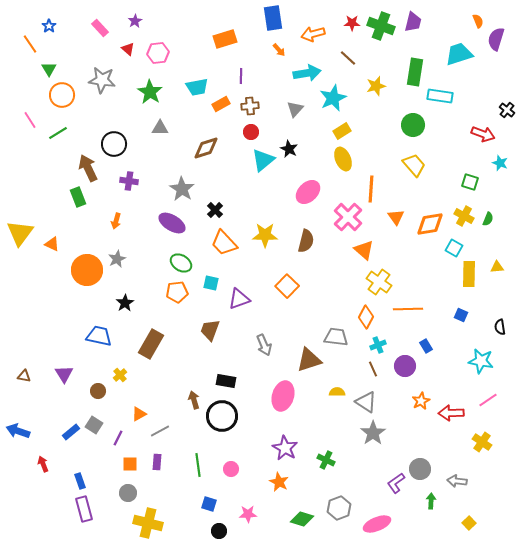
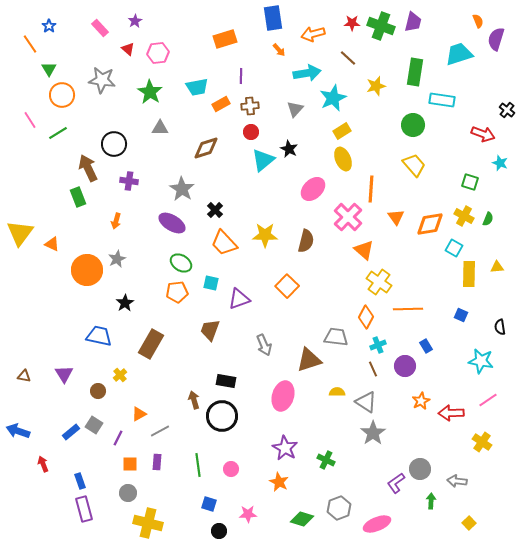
cyan rectangle at (440, 96): moved 2 px right, 4 px down
pink ellipse at (308, 192): moved 5 px right, 3 px up
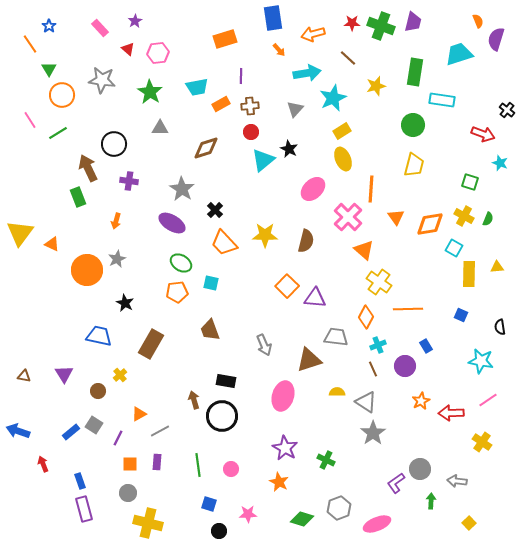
yellow trapezoid at (414, 165): rotated 55 degrees clockwise
purple triangle at (239, 299): moved 76 px right, 1 px up; rotated 25 degrees clockwise
black star at (125, 303): rotated 12 degrees counterclockwise
brown trapezoid at (210, 330): rotated 40 degrees counterclockwise
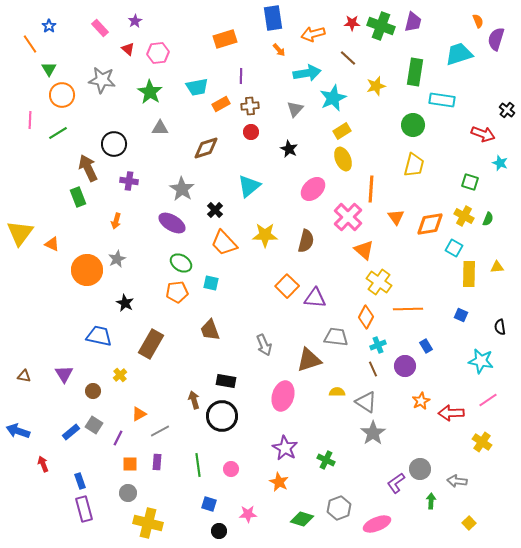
pink line at (30, 120): rotated 36 degrees clockwise
cyan triangle at (263, 160): moved 14 px left, 26 px down
brown circle at (98, 391): moved 5 px left
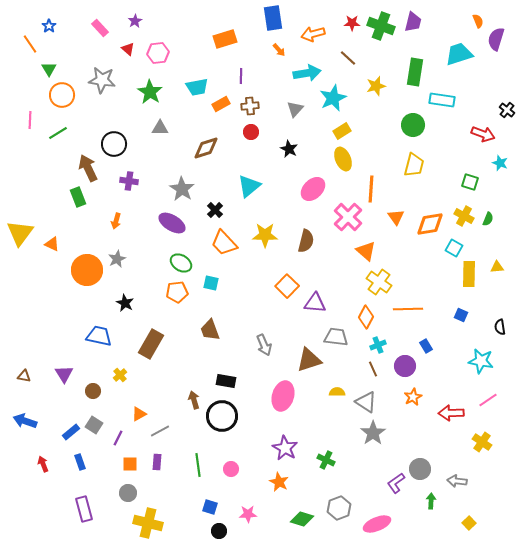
orange triangle at (364, 250): moved 2 px right, 1 px down
purple triangle at (315, 298): moved 5 px down
orange star at (421, 401): moved 8 px left, 4 px up
blue arrow at (18, 431): moved 7 px right, 10 px up
blue rectangle at (80, 481): moved 19 px up
blue square at (209, 504): moved 1 px right, 3 px down
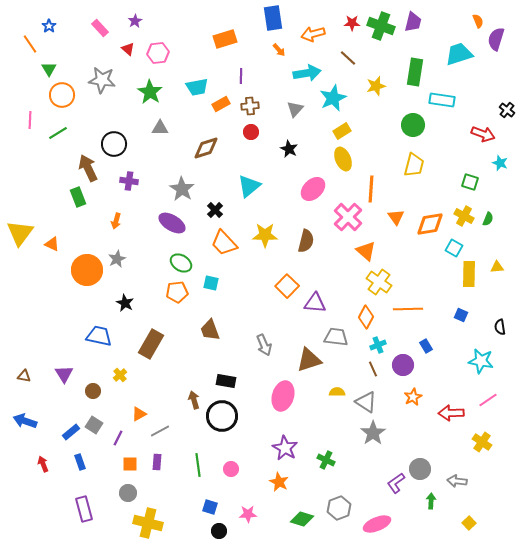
purple circle at (405, 366): moved 2 px left, 1 px up
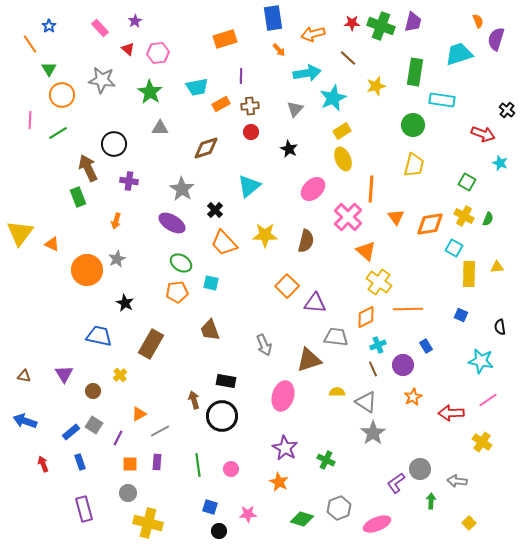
green square at (470, 182): moved 3 px left; rotated 12 degrees clockwise
orange diamond at (366, 317): rotated 35 degrees clockwise
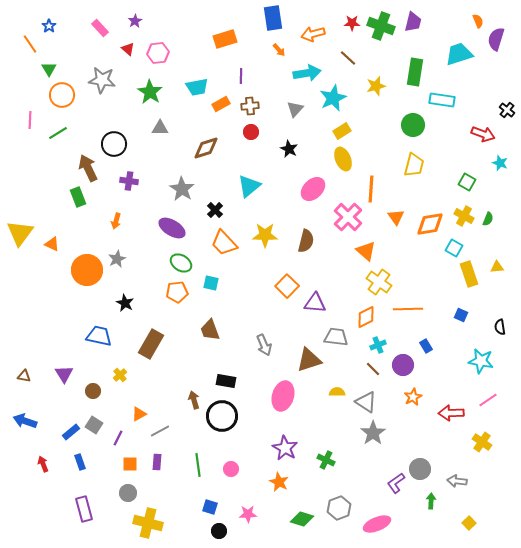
purple ellipse at (172, 223): moved 5 px down
yellow rectangle at (469, 274): rotated 20 degrees counterclockwise
brown line at (373, 369): rotated 21 degrees counterclockwise
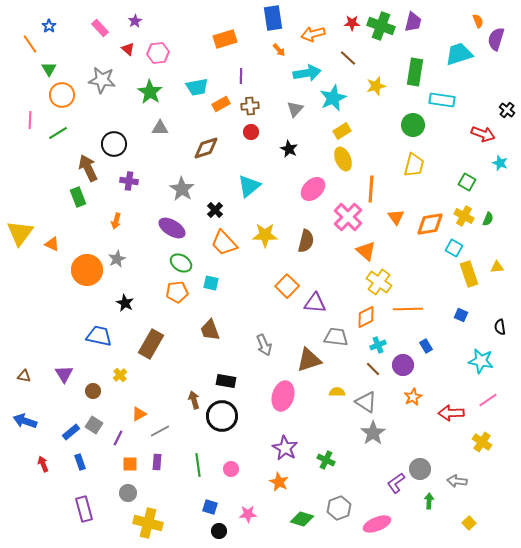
green arrow at (431, 501): moved 2 px left
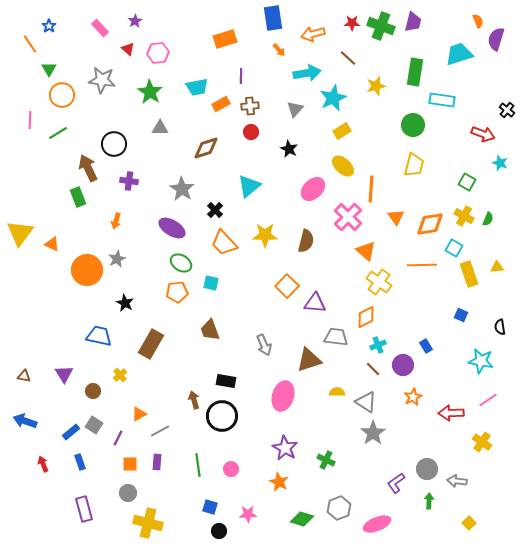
yellow ellipse at (343, 159): moved 7 px down; rotated 25 degrees counterclockwise
orange line at (408, 309): moved 14 px right, 44 px up
gray circle at (420, 469): moved 7 px right
